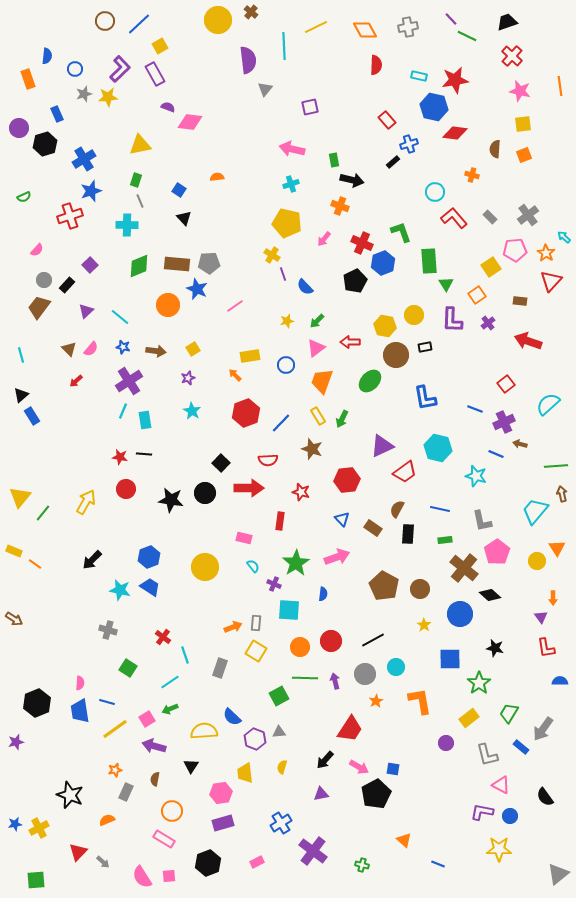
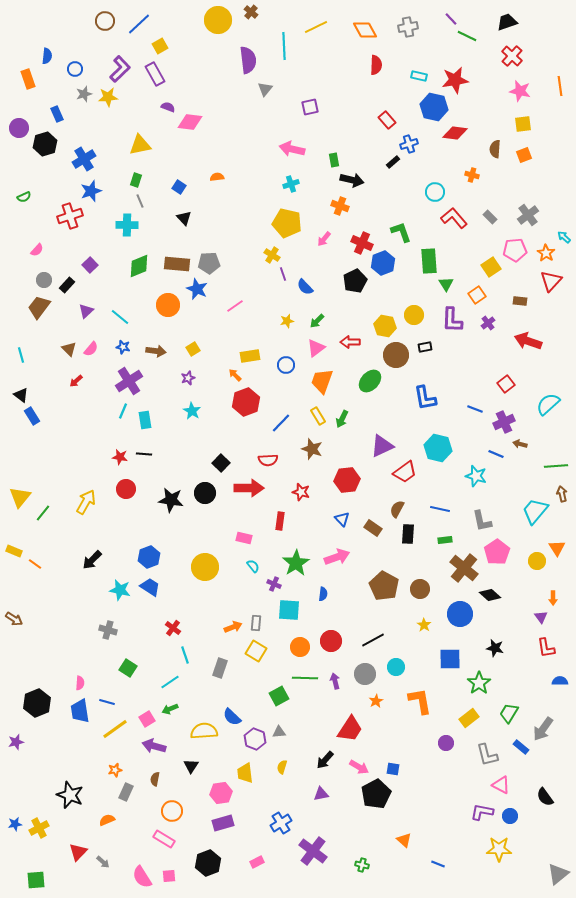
blue square at (179, 190): moved 3 px up
black triangle at (21, 395): rotated 42 degrees counterclockwise
red hexagon at (246, 413): moved 11 px up
red cross at (163, 637): moved 10 px right, 9 px up
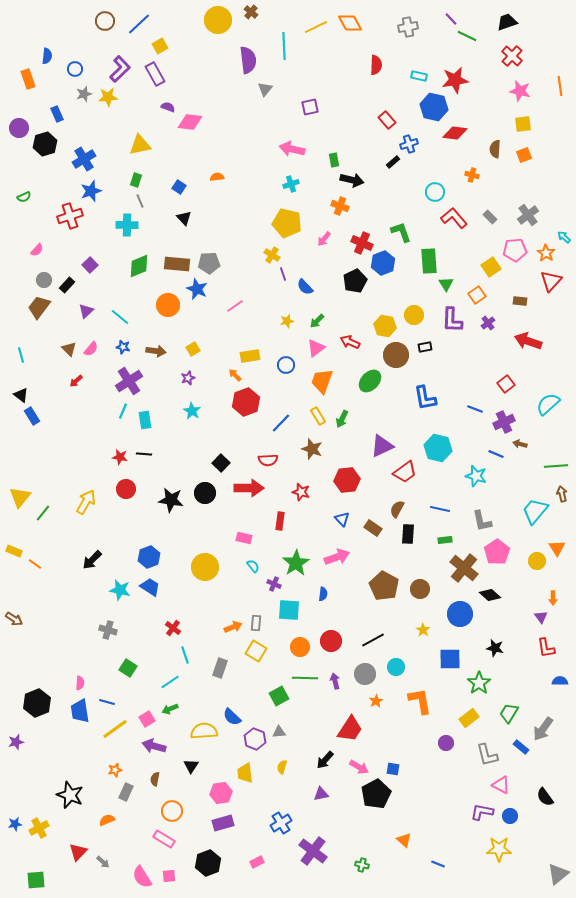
orange diamond at (365, 30): moved 15 px left, 7 px up
red arrow at (350, 342): rotated 24 degrees clockwise
yellow star at (424, 625): moved 1 px left, 5 px down
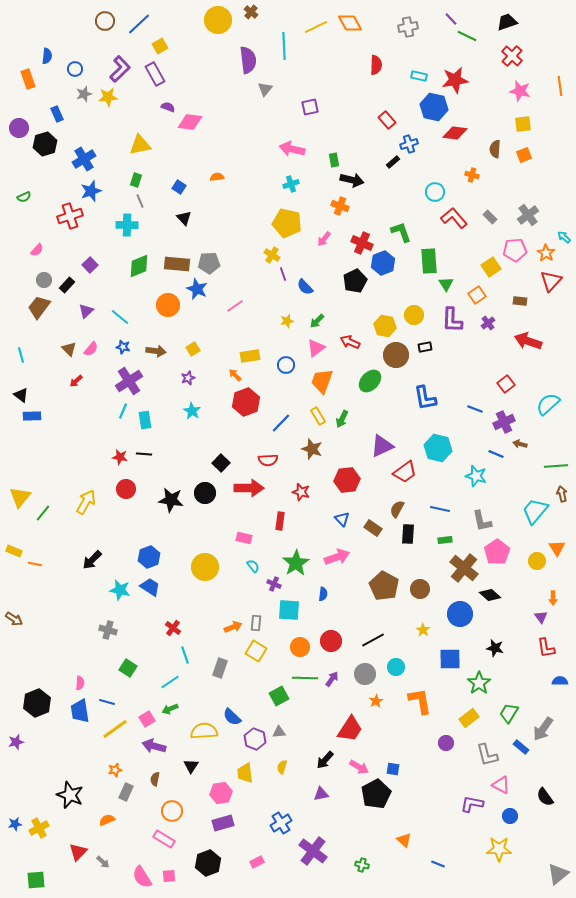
blue rectangle at (32, 416): rotated 60 degrees counterclockwise
orange line at (35, 564): rotated 24 degrees counterclockwise
purple arrow at (335, 681): moved 3 px left, 2 px up; rotated 49 degrees clockwise
purple L-shape at (482, 812): moved 10 px left, 8 px up
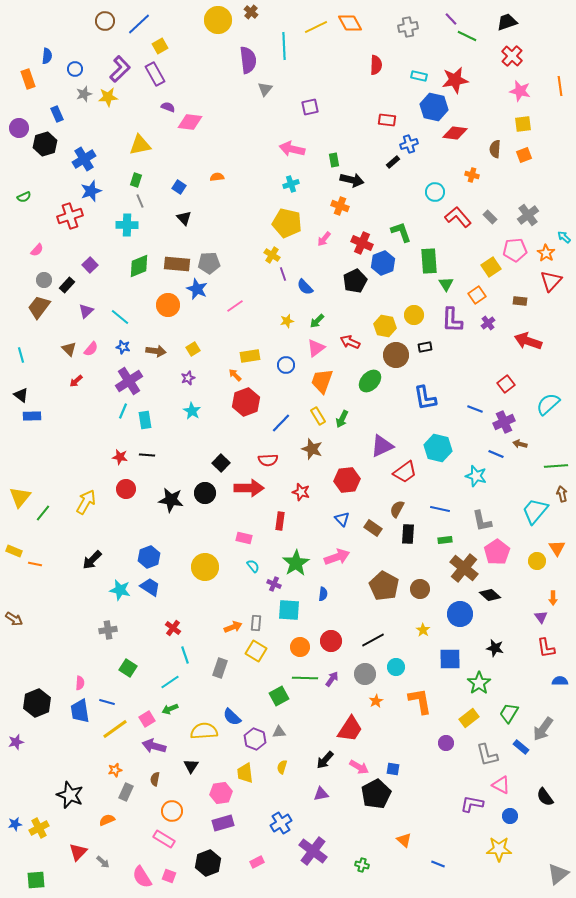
red rectangle at (387, 120): rotated 42 degrees counterclockwise
red L-shape at (454, 218): moved 4 px right, 1 px up
black line at (144, 454): moved 3 px right, 1 px down
gray cross at (108, 630): rotated 24 degrees counterclockwise
pink square at (169, 876): rotated 24 degrees clockwise
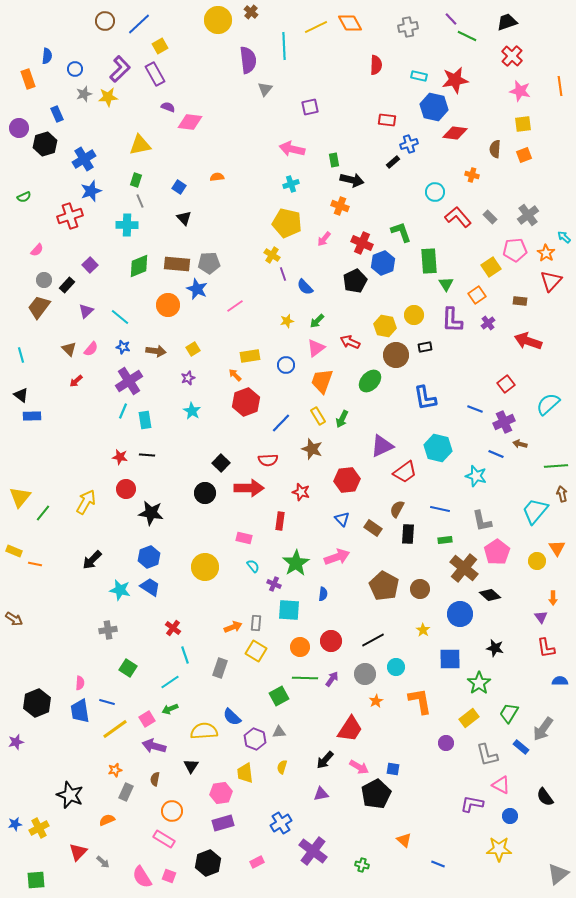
black star at (171, 500): moved 20 px left, 13 px down
